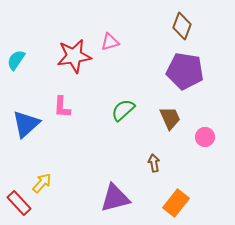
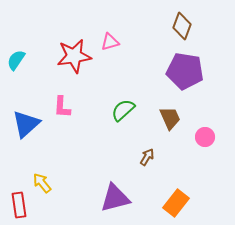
brown arrow: moved 7 px left, 6 px up; rotated 42 degrees clockwise
yellow arrow: rotated 80 degrees counterclockwise
red rectangle: moved 2 px down; rotated 35 degrees clockwise
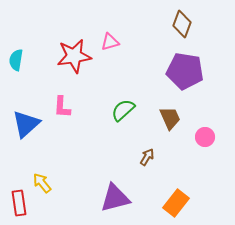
brown diamond: moved 2 px up
cyan semicircle: rotated 25 degrees counterclockwise
red rectangle: moved 2 px up
